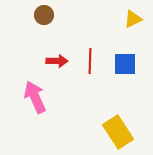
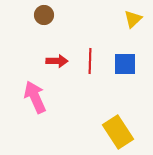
yellow triangle: rotated 18 degrees counterclockwise
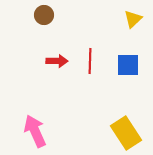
blue square: moved 3 px right, 1 px down
pink arrow: moved 34 px down
yellow rectangle: moved 8 px right, 1 px down
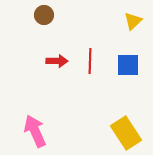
yellow triangle: moved 2 px down
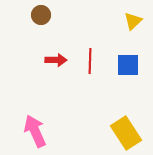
brown circle: moved 3 px left
red arrow: moved 1 px left, 1 px up
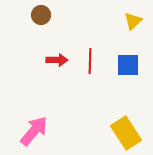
red arrow: moved 1 px right
pink arrow: moved 1 px left; rotated 64 degrees clockwise
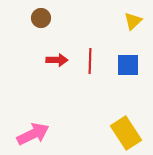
brown circle: moved 3 px down
pink arrow: moved 1 px left, 3 px down; rotated 24 degrees clockwise
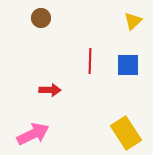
red arrow: moved 7 px left, 30 px down
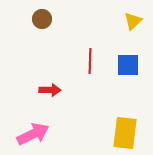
brown circle: moved 1 px right, 1 px down
yellow rectangle: moved 1 px left; rotated 40 degrees clockwise
